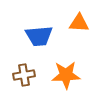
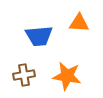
orange star: moved 1 px right, 1 px down; rotated 12 degrees clockwise
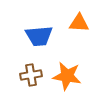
brown cross: moved 7 px right
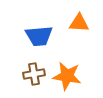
brown cross: moved 3 px right, 1 px up
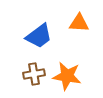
blue trapezoid: rotated 32 degrees counterclockwise
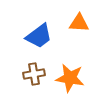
orange star: moved 3 px right, 2 px down
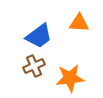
brown cross: moved 8 px up; rotated 15 degrees counterclockwise
orange star: rotated 16 degrees counterclockwise
